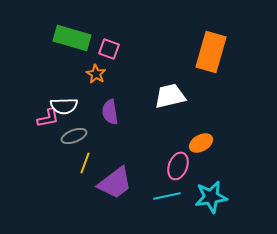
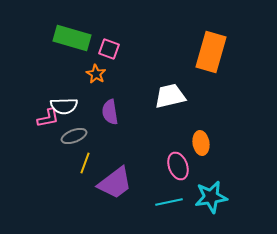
orange ellipse: rotated 70 degrees counterclockwise
pink ellipse: rotated 40 degrees counterclockwise
cyan line: moved 2 px right, 6 px down
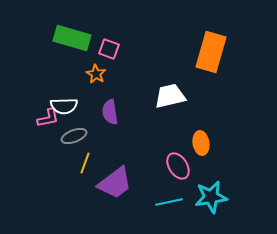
pink ellipse: rotated 12 degrees counterclockwise
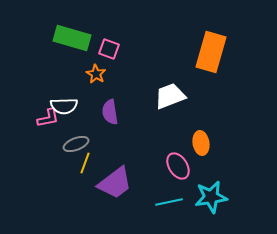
white trapezoid: rotated 8 degrees counterclockwise
gray ellipse: moved 2 px right, 8 px down
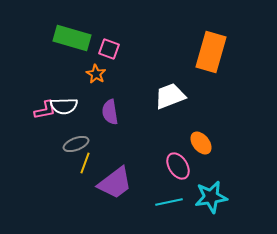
pink L-shape: moved 3 px left, 8 px up
orange ellipse: rotated 30 degrees counterclockwise
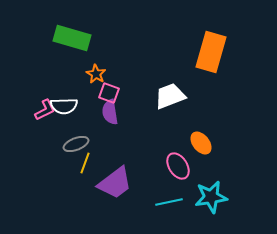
pink square: moved 44 px down
pink L-shape: rotated 15 degrees counterclockwise
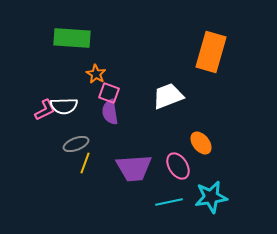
green rectangle: rotated 12 degrees counterclockwise
white trapezoid: moved 2 px left
purple trapezoid: moved 19 px right, 15 px up; rotated 33 degrees clockwise
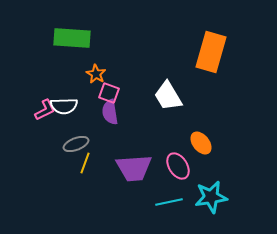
white trapezoid: rotated 100 degrees counterclockwise
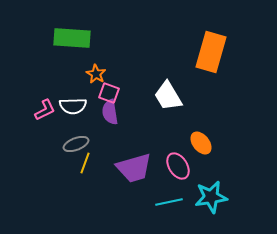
white semicircle: moved 9 px right
purple trapezoid: rotated 12 degrees counterclockwise
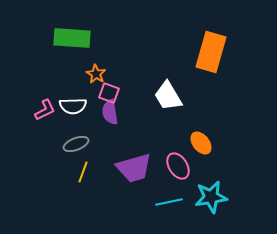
yellow line: moved 2 px left, 9 px down
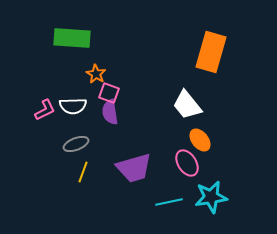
white trapezoid: moved 19 px right, 9 px down; rotated 8 degrees counterclockwise
orange ellipse: moved 1 px left, 3 px up
pink ellipse: moved 9 px right, 3 px up
